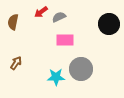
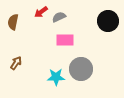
black circle: moved 1 px left, 3 px up
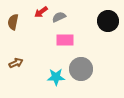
brown arrow: rotated 32 degrees clockwise
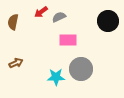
pink rectangle: moved 3 px right
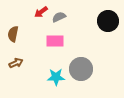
brown semicircle: moved 12 px down
pink rectangle: moved 13 px left, 1 px down
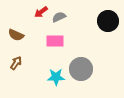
brown semicircle: moved 3 px right, 1 px down; rotated 77 degrees counterclockwise
brown arrow: rotated 32 degrees counterclockwise
